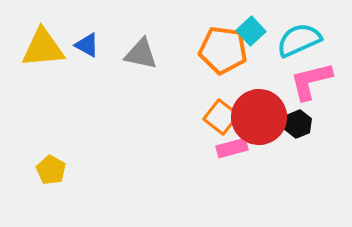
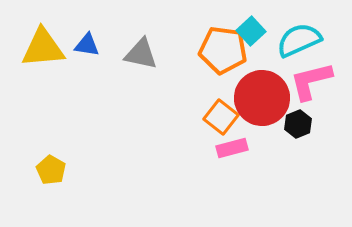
blue triangle: rotated 20 degrees counterclockwise
red circle: moved 3 px right, 19 px up
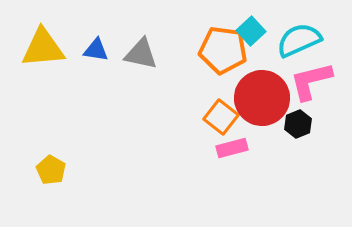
blue triangle: moved 9 px right, 5 px down
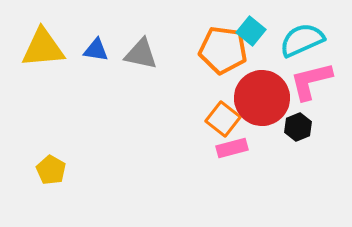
cyan square: rotated 8 degrees counterclockwise
cyan semicircle: moved 3 px right
orange square: moved 2 px right, 2 px down
black hexagon: moved 3 px down
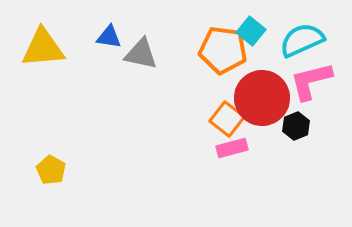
blue triangle: moved 13 px right, 13 px up
orange square: moved 4 px right
black hexagon: moved 2 px left, 1 px up
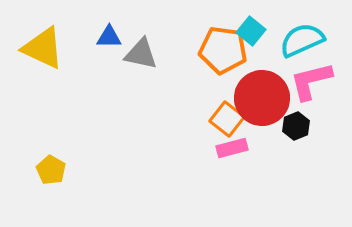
blue triangle: rotated 8 degrees counterclockwise
yellow triangle: rotated 30 degrees clockwise
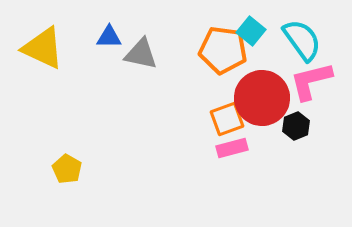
cyan semicircle: rotated 78 degrees clockwise
orange square: rotated 32 degrees clockwise
yellow pentagon: moved 16 px right, 1 px up
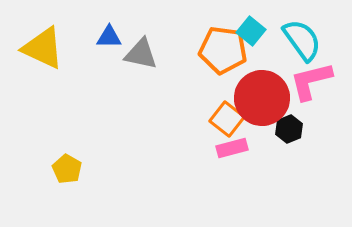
orange square: rotated 32 degrees counterclockwise
black hexagon: moved 7 px left, 3 px down
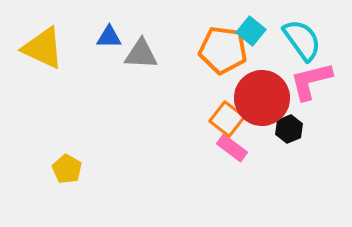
gray triangle: rotated 9 degrees counterclockwise
pink rectangle: rotated 52 degrees clockwise
